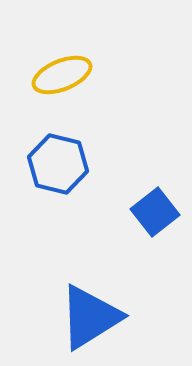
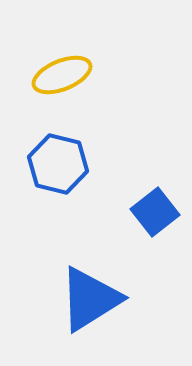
blue triangle: moved 18 px up
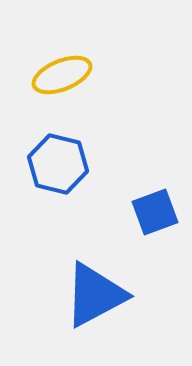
blue square: rotated 18 degrees clockwise
blue triangle: moved 5 px right, 4 px up; rotated 4 degrees clockwise
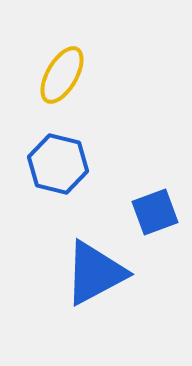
yellow ellipse: rotated 38 degrees counterclockwise
blue triangle: moved 22 px up
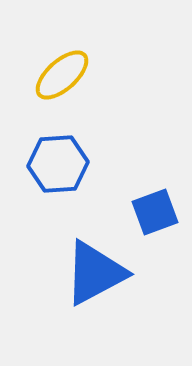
yellow ellipse: rotated 18 degrees clockwise
blue hexagon: rotated 18 degrees counterclockwise
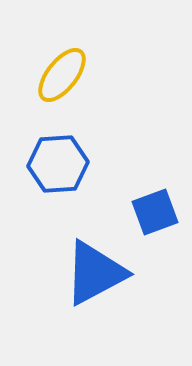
yellow ellipse: rotated 10 degrees counterclockwise
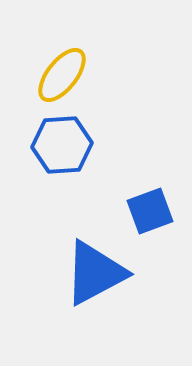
blue hexagon: moved 4 px right, 19 px up
blue square: moved 5 px left, 1 px up
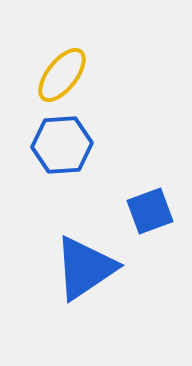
blue triangle: moved 10 px left, 5 px up; rotated 6 degrees counterclockwise
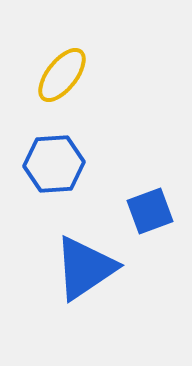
blue hexagon: moved 8 px left, 19 px down
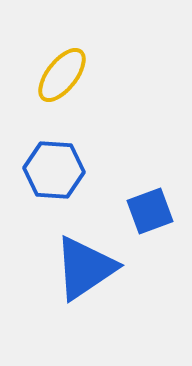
blue hexagon: moved 6 px down; rotated 8 degrees clockwise
